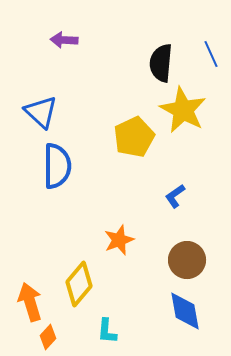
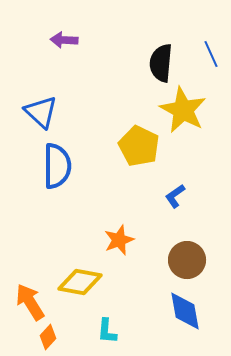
yellow pentagon: moved 5 px right, 9 px down; rotated 21 degrees counterclockwise
yellow diamond: moved 1 px right, 2 px up; rotated 60 degrees clockwise
orange arrow: rotated 15 degrees counterclockwise
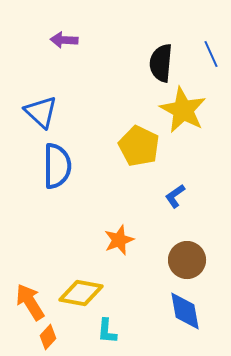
yellow diamond: moved 1 px right, 11 px down
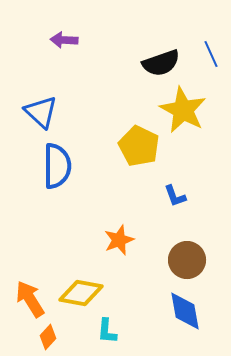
black semicircle: rotated 114 degrees counterclockwise
blue L-shape: rotated 75 degrees counterclockwise
orange arrow: moved 3 px up
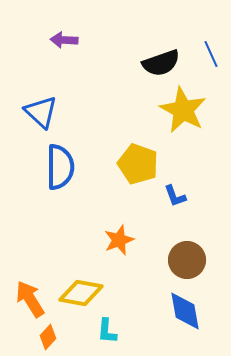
yellow pentagon: moved 1 px left, 18 px down; rotated 6 degrees counterclockwise
blue semicircle: moved 3 px right, 1 px down
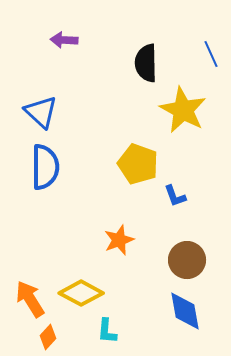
black semicircle: moved 15 px left; rotated 108 degrees clockwise
blue semicircle: moved 15 px left
yellow diamond: rotated 18 degrees clockwise
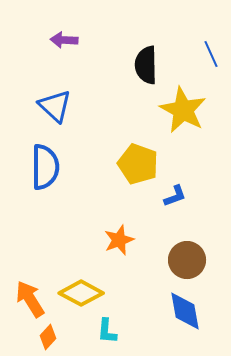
black semicircle: moved 2 px down
blue triangle: moved 14 px right, 6 px up
blue L-shape: rotated 90 degrees counterclockwise
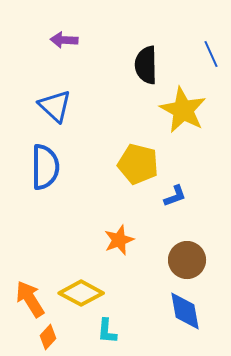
yellow pentagon: rotated 6 degrees counterclockwise
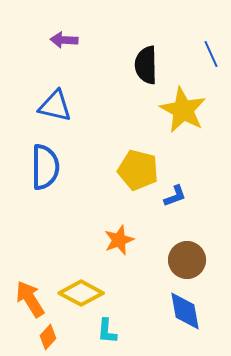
blue triangle: rotated 30 degrees counterclockwise
yellow pentagon: moved 6 px down
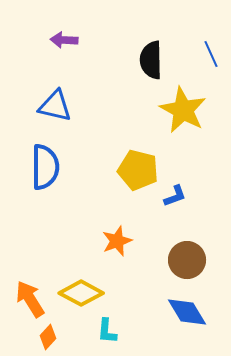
black semicircle: moved 5 px right, 5 px up
orange star: moved 2 px left, 1 px down
blue diamond: moved 2 px right, 1 px down; rotated 21 degrees counterclockwise
